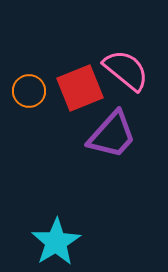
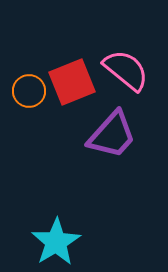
red square: moved 8 px left, 6 px up
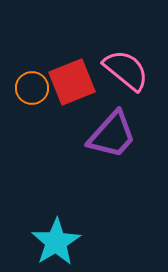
orange circle: moved 3 px right, 3 px up
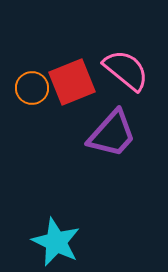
purple trapezoid: moved 1 px up
cyan star: rotated 15 degrees counterclockwise
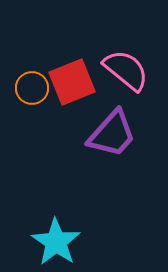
cyan star: rotated 9 degrees clockwise
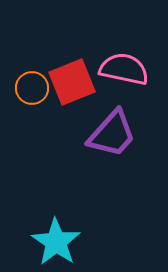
pink semicircle: moved 2 px left, 1 px up; rotated 27 degrees counterclockwise
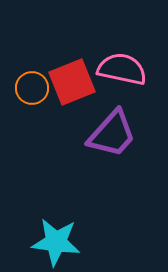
pink semicircle: moved 2 px left
cyan star: rotated 27 degrees counterclockwise
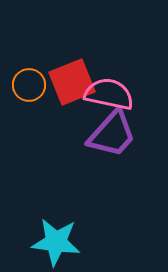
pink semicircle: moved 13 px left, 25 px down
orange circle: moved 3 px left, 3 px up
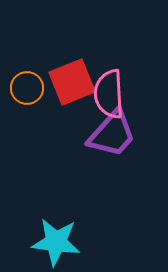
orange circle: moved 2 px left, 3 px down
pink semicircle: rotated 105 degrees counterclockwise
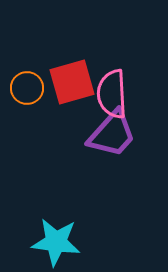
red square: rotated 6 degrees clockwise
pink semicircle: moved 3 px right
